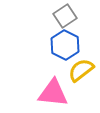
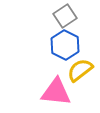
yellow semicircle: moved 1 px left
pink triangle: moved 3 px right, 1 px up
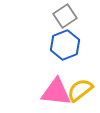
blue hexagon: rotated 12 degrees clockwise
yellow semicircle: moved 20 px down
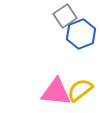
blue hexagon: moved 16 px right, 11 px up
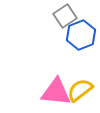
blue hexagon: moved 1 px down
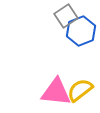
gray square: moved 1 px right
blue hexagon: moved 4 px up
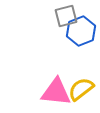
gray square: rotated 20 degrees clockwise
yellow semicircle: moved 1 px right, 1 px up
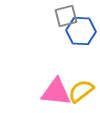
blue hexagon: rotated 24 degrees clockwise
yellow semicircle: moved 2 px down
